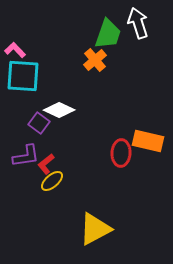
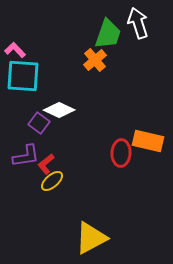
yellow triangle: moved 4 px left, 9 px down
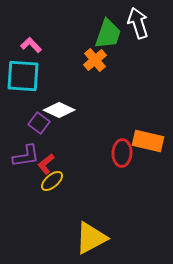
pink L-shape: moved 16 px right, 5 px up
red ellipse: moved 1 px right
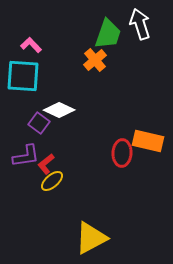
white arrow: moved 2 px right, 1 px down
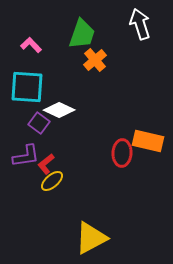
green trapezoid: moved 26 px left
cyan square: moved 4 px right, 11 px down
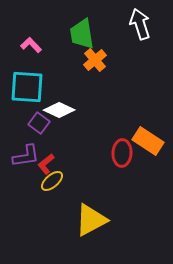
green trapezoid: rotated 152 degrees clockwise
orange rectangle: rotated 20 degrees clockwise
yellow triangle: moved 18 px up
